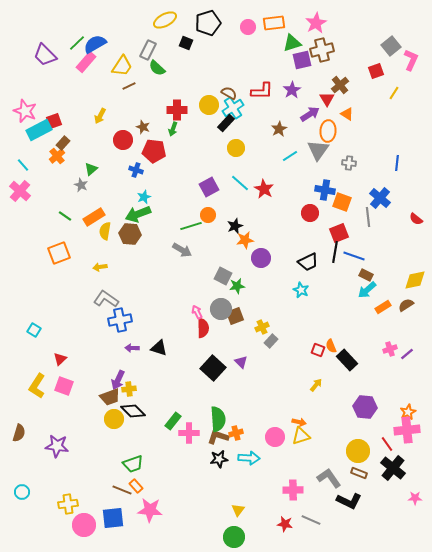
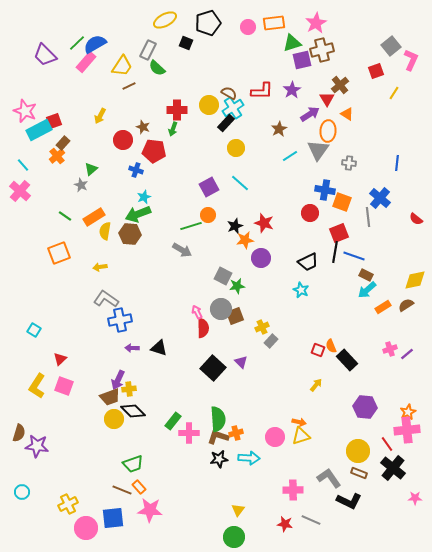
red star at (264, 189): moved 34 px down; rotated 12 degrees counterclockwise
purple star at (57, 446): moved 20 px left
orange rectangle at (136, 486): moved 3 px right, 1 px down
yellow cross at (68, 504): rotated 18 degrees counterclockwise
pink circle at (84, 525): moved 2 px right, 3 px down
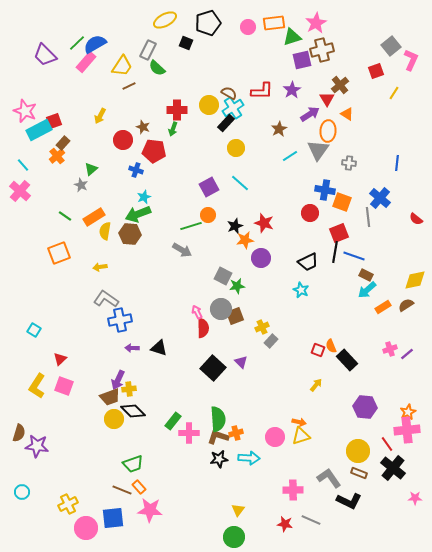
green triangle at (292, 43): moved 6 px up
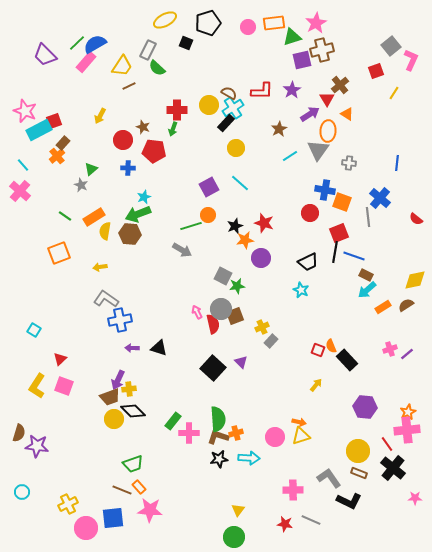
blue cross at (136, 170): moved 8 px left, 2 px up; rotated 16 degrees counterclockwise
red semicircle at (203, 328): moved 10 px right, 4 px up; rotated 12 degrees counterclockwise
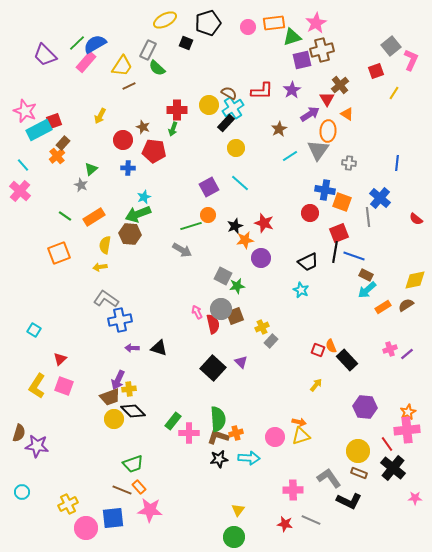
yellow semicircle at (105, 231): moved 14 px down
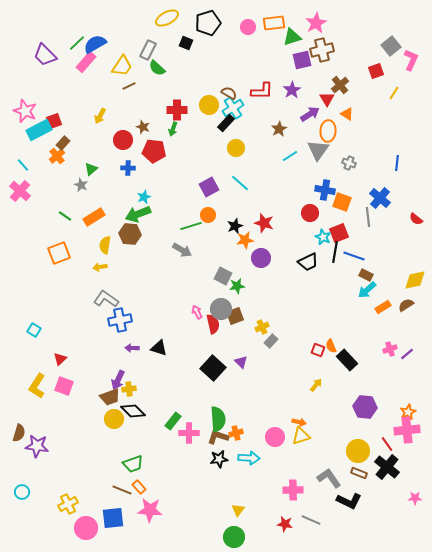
yellow ellipse at (165, 20): moved 2 px right, 2 px up
gray cross at (349, 163): rotated 16 degrees clockwise
cyan star at (301, 290): moved 22 px right, 53 px up
black cross at (393, 468): moved 6 px left, 1 px up
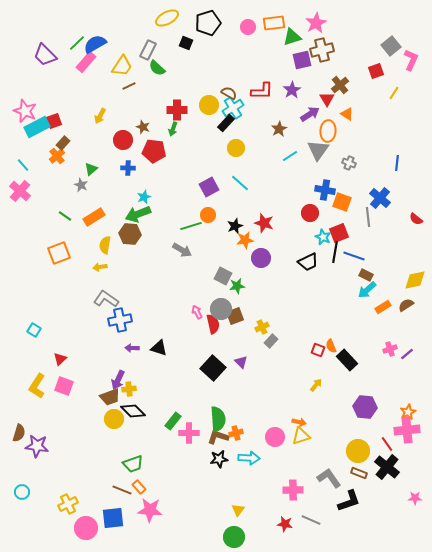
cyan rectangle at (39, 130): moved 2 px left, 3 px up
black L-shape at (349, 501): rotated 45 degrees counterclockwise
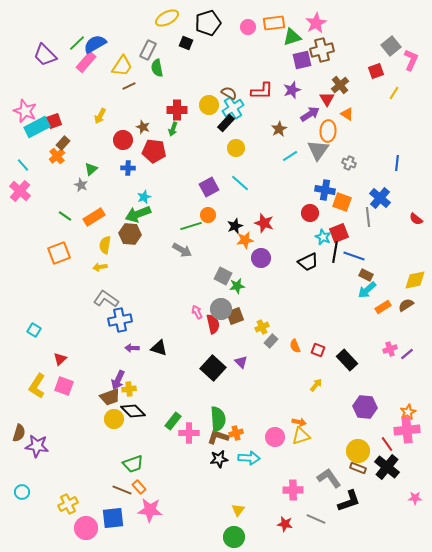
green semicircle at (157, 68): rotated 36 degrees clockwise
purple star at (292, 90): rotated 12 degrees clockwise
orange semicircle at (331, 346): moved 36 px left
brown rectangle at (359, 473): moved 1 px left, 5 px up
gray line at (311, 520): moved 5 px right, 1 px up
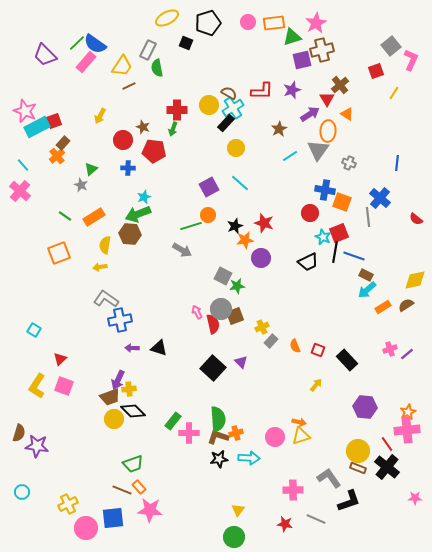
pink circle at (248, 27): moved 5 px up
blue semicircle at (95, 44): rotated 115 degrees counterclockwise
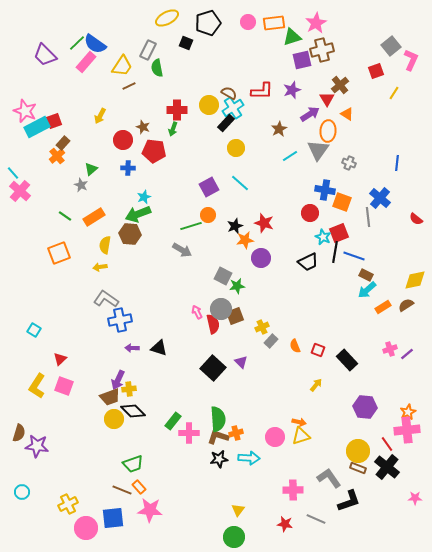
cyan line at (23, 165): moved 10 px left, 8 px down
